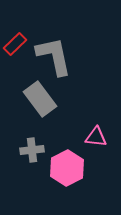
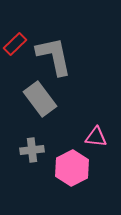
pink hexagon: moved 5 px right
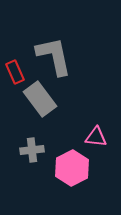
red rectangle: moved 28 px down; rotated 70 degrees counterclockwise
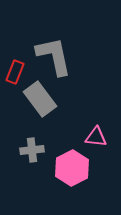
red rectangle: rotated 45 degrees clockwise
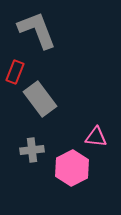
gray L-shape: moved 17 px left, 26 px up; rotated 9 degrees counterclockwise
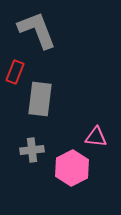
gray rectangle: rotated 44 degrees clockwise
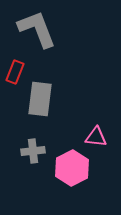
gray L-shape: moved 1 px up
gray cross: moved 1 px right, 1 px down
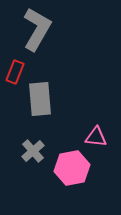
gray L-shape: rotated 51 degrees clockwise
gray rectangle: rotated 12 degrees counterclockwise
gray cross: rotated 35 degrees counterclockwise
pink hexagon: rotated 16 degrees clockwise
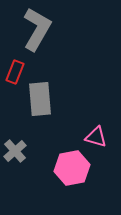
pink triangle: rotated 10 degrees clockwise
gray cross: moved 18 px left
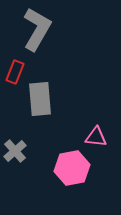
pink triangle: rotated 10 degrees counterclockwise
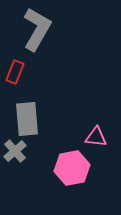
gray rectangle: moved 13 px left, 20 px down
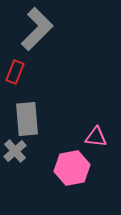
gray L-shape: rotated 15 degrees clockwise
